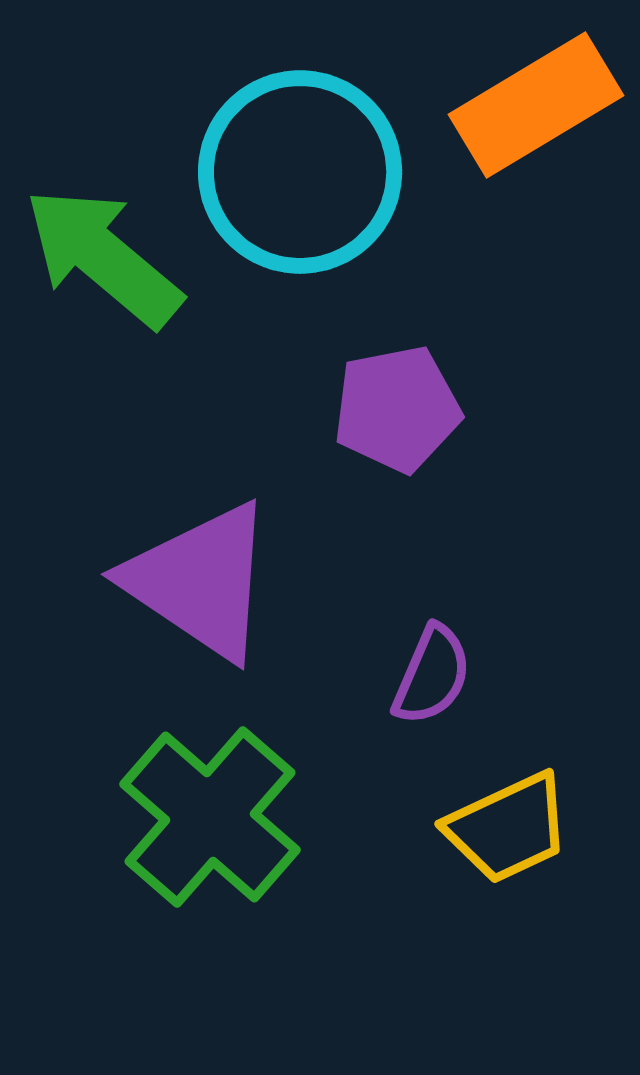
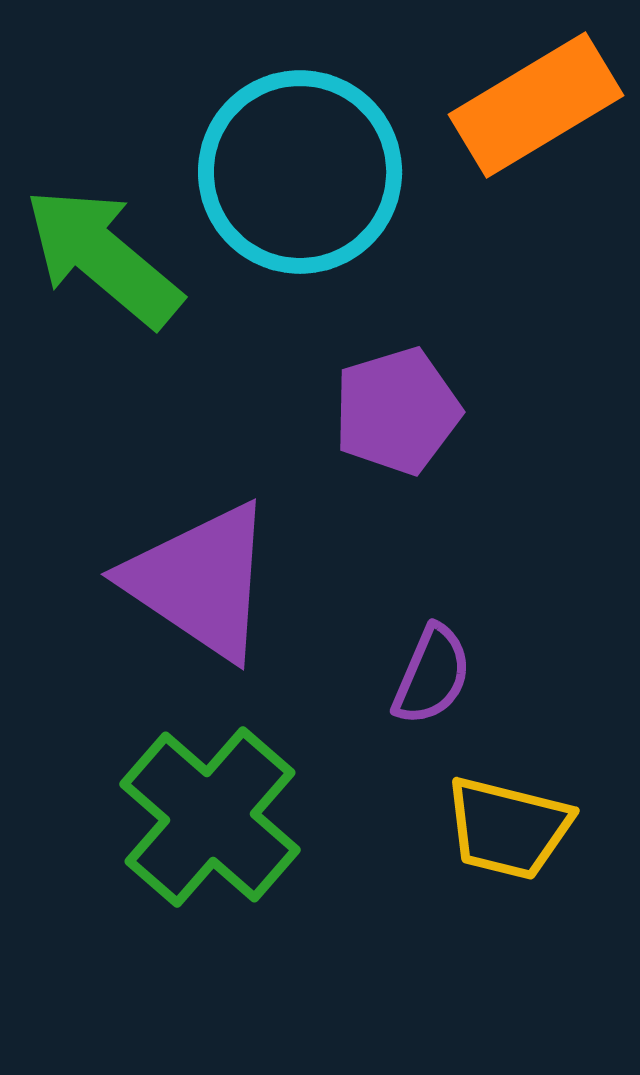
purple pentagon: moved 2 px down; rotated 6 degrees counterclockwise
yellow trapezoid: rotated 39 degrees clockwise
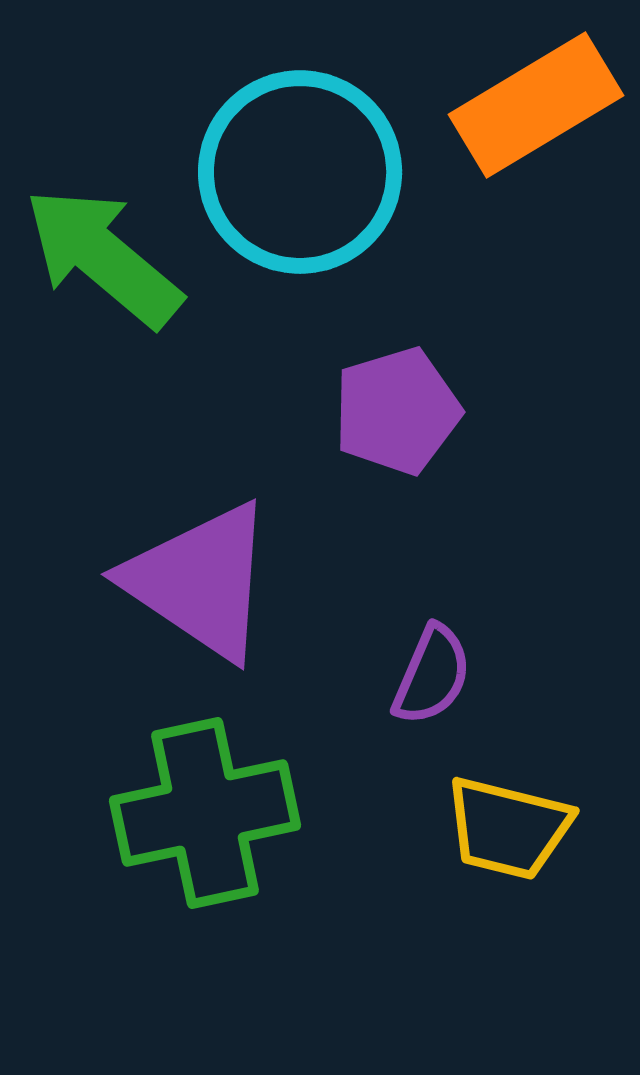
green cross: moved 5 px left, 4 px up; rotated 37 degrees clockwise
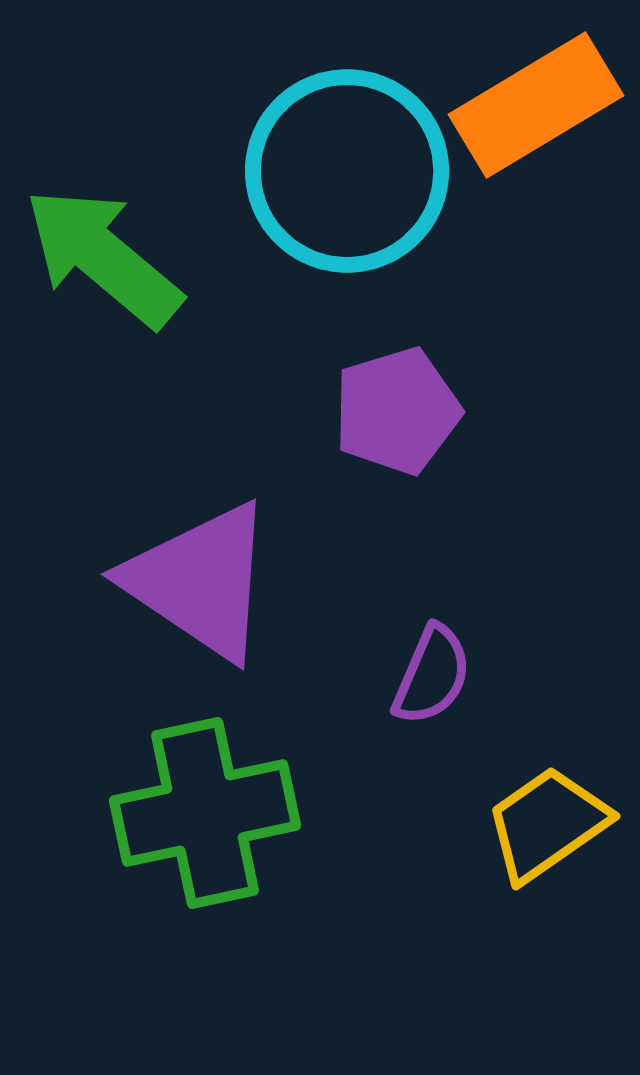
cyan circle: moved 47 px right, 1 px up
yellow trapezoid: moved 39 px right, 4 px up; rotated 131 degrees clockwise
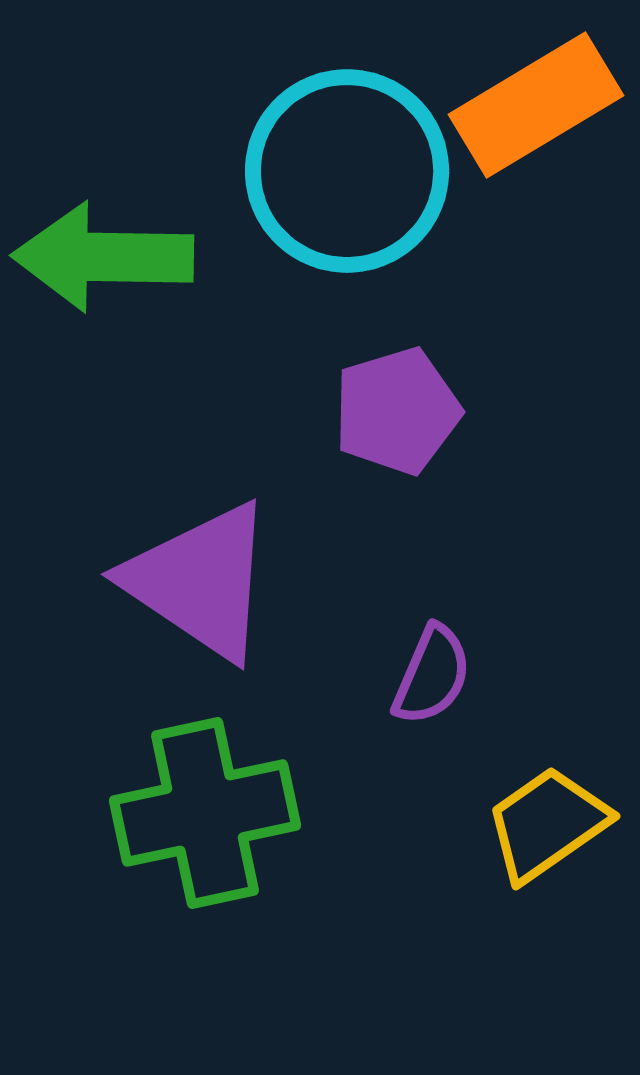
green arrow: rotated 39 degrees counterclockwise
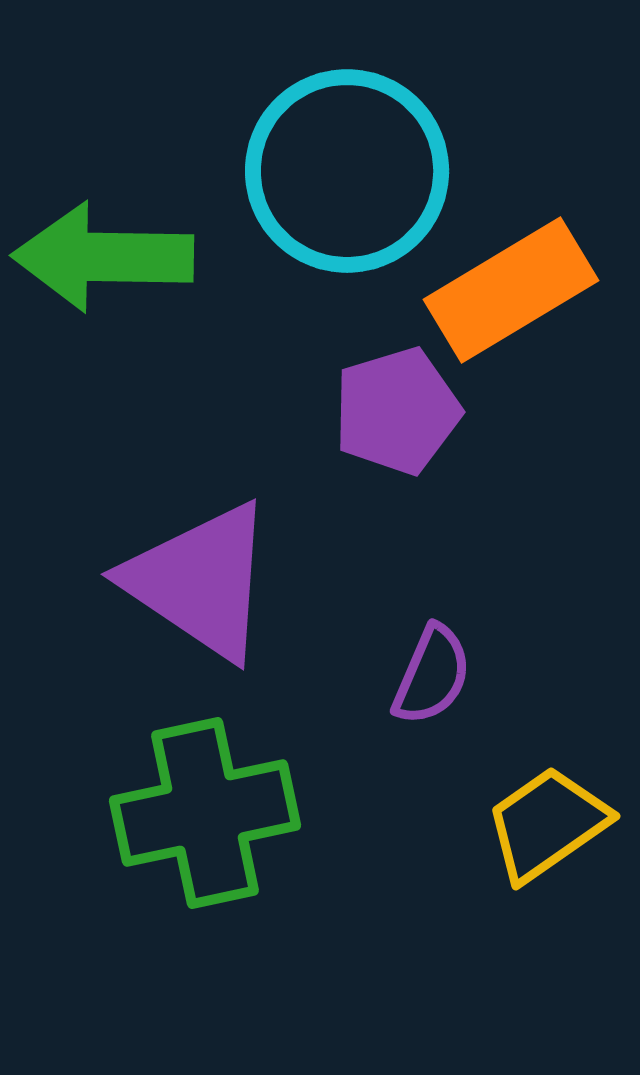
orange rectangle: moved 25 px left, 185 px down
